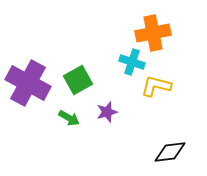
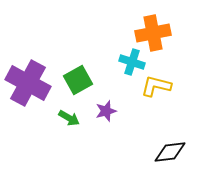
purple star: moved 1 px left, 1 px up
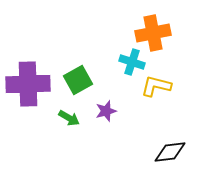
purple cross: moved 1 px down; rotated 30 degrees counterclockwise
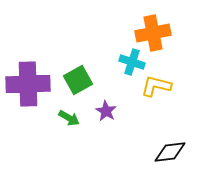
purple star: rotated 25 degrees counterclockwise
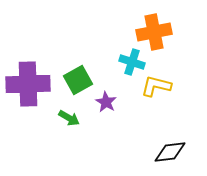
orange cross: moved 1 px right, 1 px up
purple star: moved 9 px up
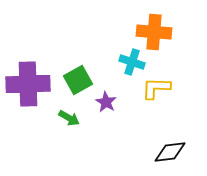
orange cross: rotated 16 degrees clockwise
yellow L-shape: moved 2 px down; rotated 12 degrees counterclockwise
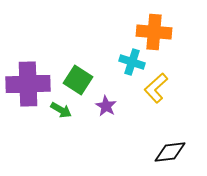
green square: rotated 28 degrees counterclockwise
yellow L-shape: rotated 44 degrees counterclockwise
purple star: moved 4 px down
green arrow: moved 8 px left, 8 px up
